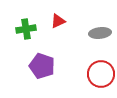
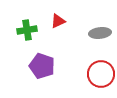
green cross: moved 1 px right, 1 px down
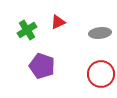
red triangle: moved 1 px down
green cross: rotated 24 degrees counterclockwise
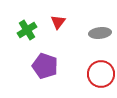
red triangle: rotated 28 degrees counterclockwise
purple pentagon: moved 3 px right
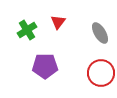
gray ellipse: rotated 65 degrees clockwise
purple pentagon: rotated 20 degrees counterclockwise
red circle: moved 1 px up
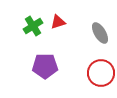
red triangle: rotated 35 degrees clockwise
green cross: moved 6 px right, 4 px up
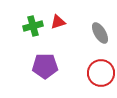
green cross: rotated 18 degrees clockwise
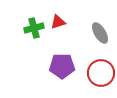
green cross: moved 1 px right, 2 px down
purple pentagon: moved 17 px right
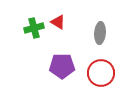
red triangle: rotated 49 degrees clockwise
gray ellipse: rotated 35 degrees clockwise
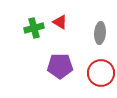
red triangle: moved 2 px right
purple pentagon: moved 2 px left
